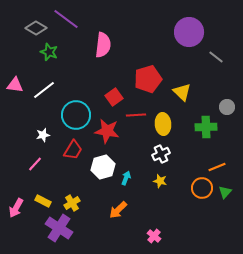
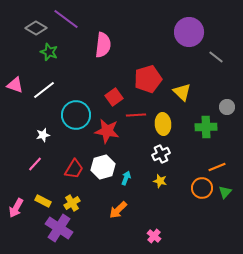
pink triangle: rotated 12 degrees clockwise
red trapezoid: moved 1 px right, 19 px down
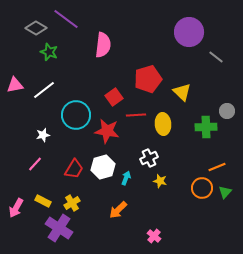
pink triangle: rotated 30 degrees counterclockwise
gray circle: moved 4 px down
white cross: moved 12 px left, 4 px down
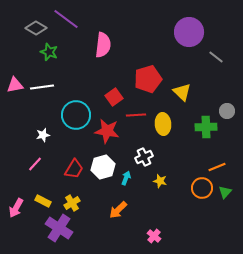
white line: moved 2 px left, 3 px up; rotated 30 degrees clockwise
white cross: moved 5 px left, 1 px up
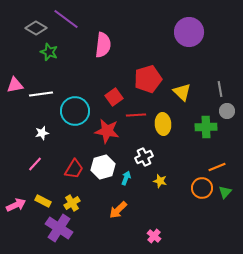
gray line: moved 4 px right, 32 px down; rotated 42 degrees clockwise
white line: moved 1 px left, 7 px down
cyan circle: moved 1 px left, 4 px up
white star: moved 1 px left, 2 px up
pink arrow: moved 3 px up; rotated 144 degrees counterclockwise
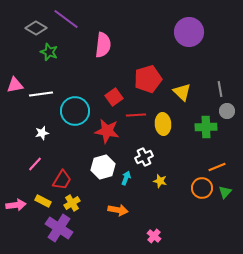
red trapezoid: moved 12 px left, 11 px down
pink arrow: rotated 18 degrees clockwise
orange arrow: rotated 126 degrees counterclockwise
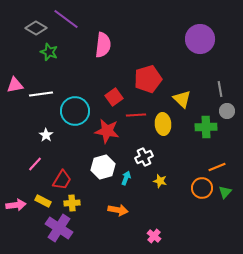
purple circle: moved 11 px right, 7 px down
yellow triangle: moved 7 px down
white star: moved 4 px right, 2 px down; rotated 24 degrees counterclockwise
yellow cross: rotated 28 degrees clockwise
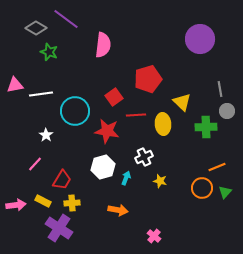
yellow triangle: moved 3 px down
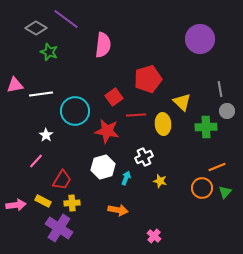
pink line: moved 1 px right, 3 px up
